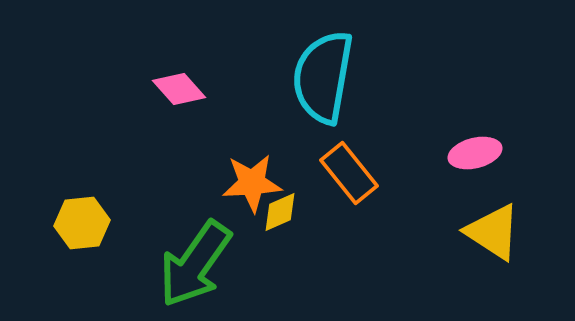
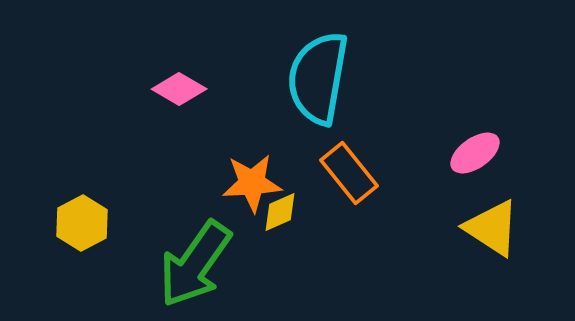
cyan semicircle: moved 5 px left, 1 px down
pink diamond: rotated 18 degrees counterclockwise
pink ellipse: rotated 21 degrees counterclockwise
yellow hexagon: rotated 22 degrees counterclockwise
yellow triangle: moved 1 px left, 4 px up
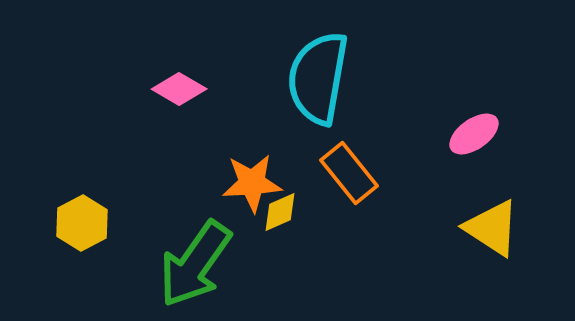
pink ellipse: moved 1 px left, 19 px up
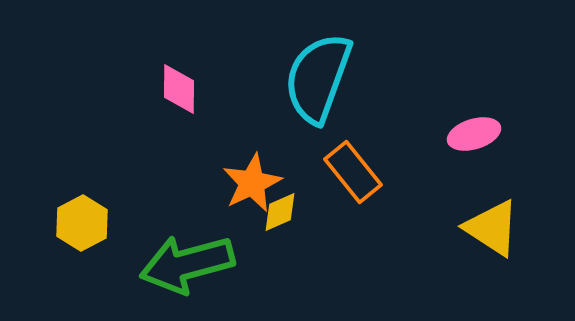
cyan semicircle: rotated 10 degrees clockwise
pink diamond: rotated 60 degrees clockwise
pink ellipse: rotated 18 degrees clockwise
orange rectangle: moved 4 px right, 1 px up
orange star: rotated 22 degrees counterclockwise
green arrow: moved 8 px left; rotated 40 degrees clockwise
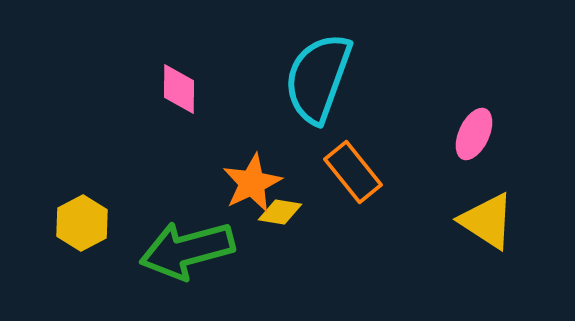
pink ellipse: rotated 48 degrees counterclockwise
yellow diamond: rotated 33 degrees clockwise
yellow triangle: moved 5 px left, 7 px up
green arrow: moved 14 px up
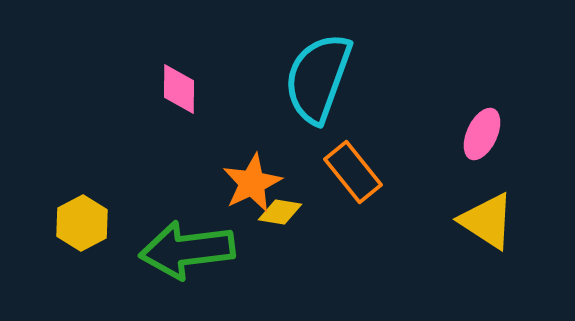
pink ellipse: moved 8 px right
green arrow: rotated 8 degrees clockwise
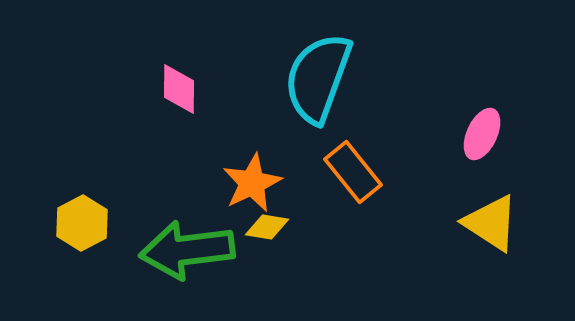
yellow diamond: moved 13 px left, 15 px down
yellow triangle: moved 4 px right, 2 px down
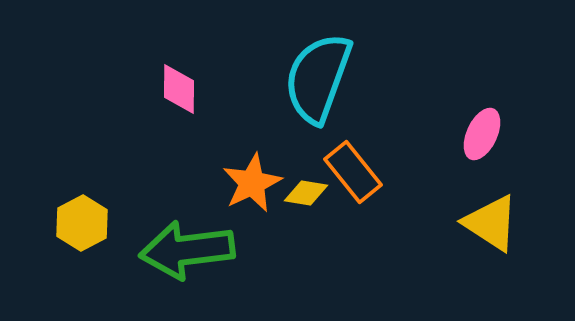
yellow diamond: moved 39 px right, 34 px up
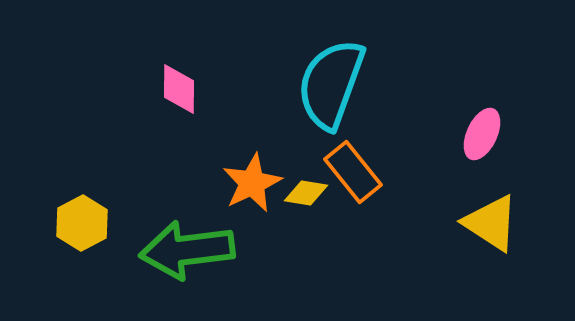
cyan semicircle: moved 13 px right, 6 px down
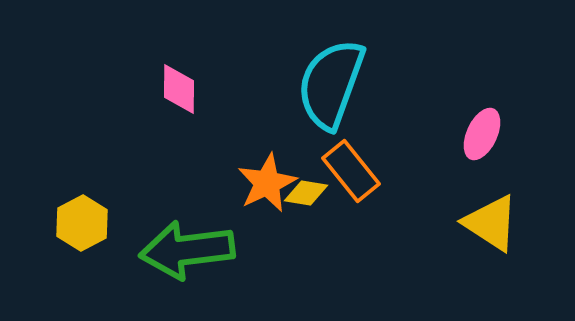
orange rectangle: moved 2 px left, 1 px up
orange star: moved 15 px right
